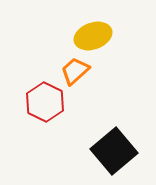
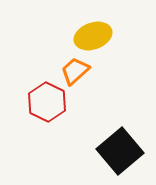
red hexagon: moved 2 px right
black square: moved 6 px right
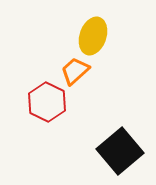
yellow ellipse: rotated 51 degrees counterclockwise
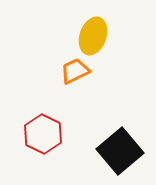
orange trapezoid: rotated 16 degrees clockwise
red hexagon: moved 4 px left, 32 px down
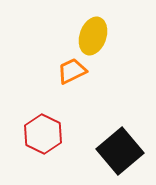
orange trapezoid: moved 3 px left
